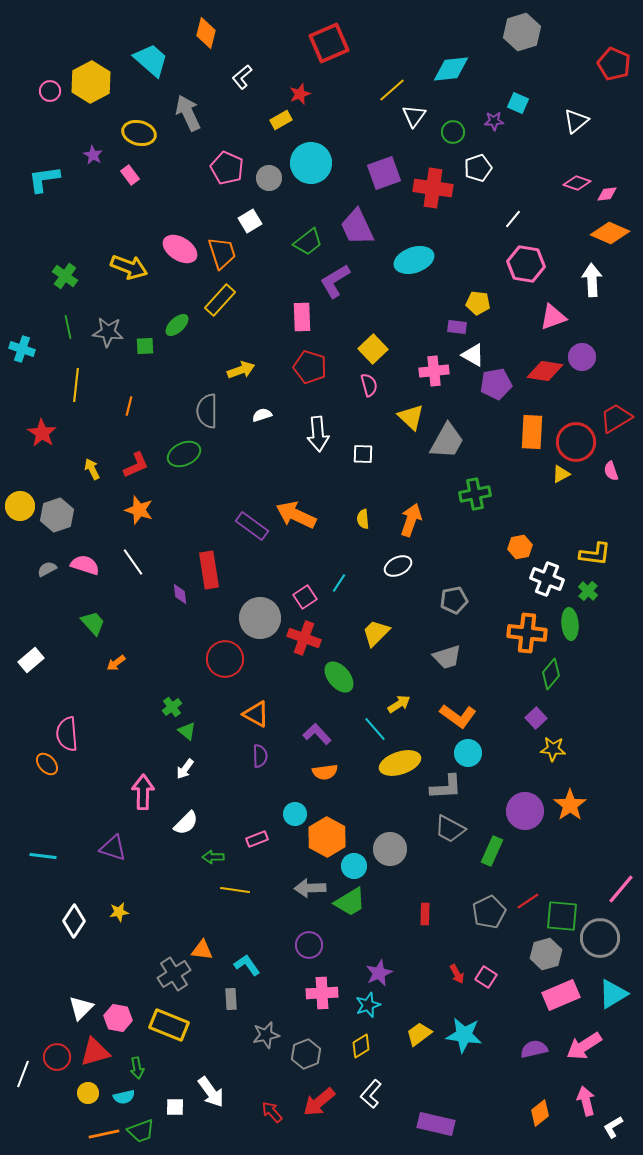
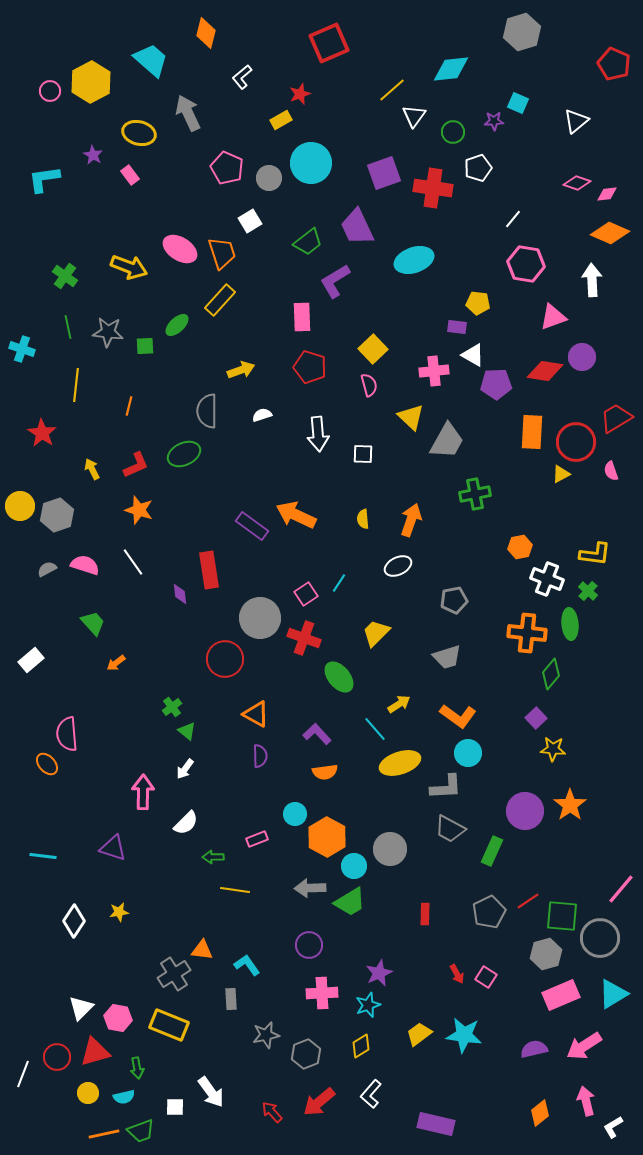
purple pentagon at (496, 384): rotated 8 degrees clockwise
pink square at (305, 597): moved 1 px right, 3 px up
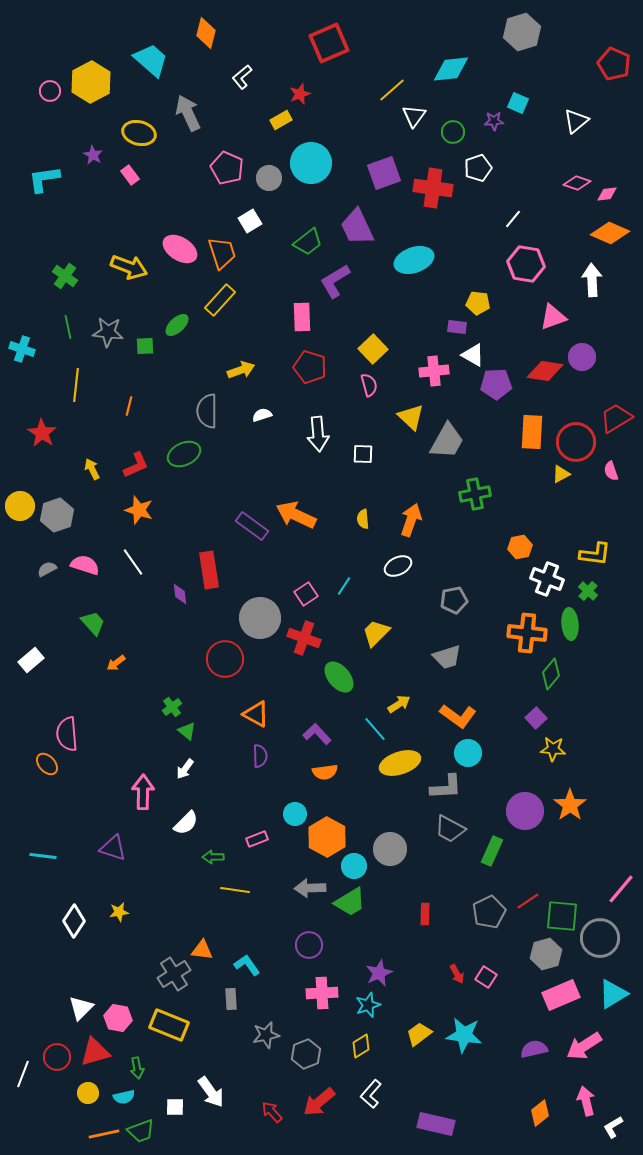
cyan line at (339, 583): moved 5 px right, 3 px down
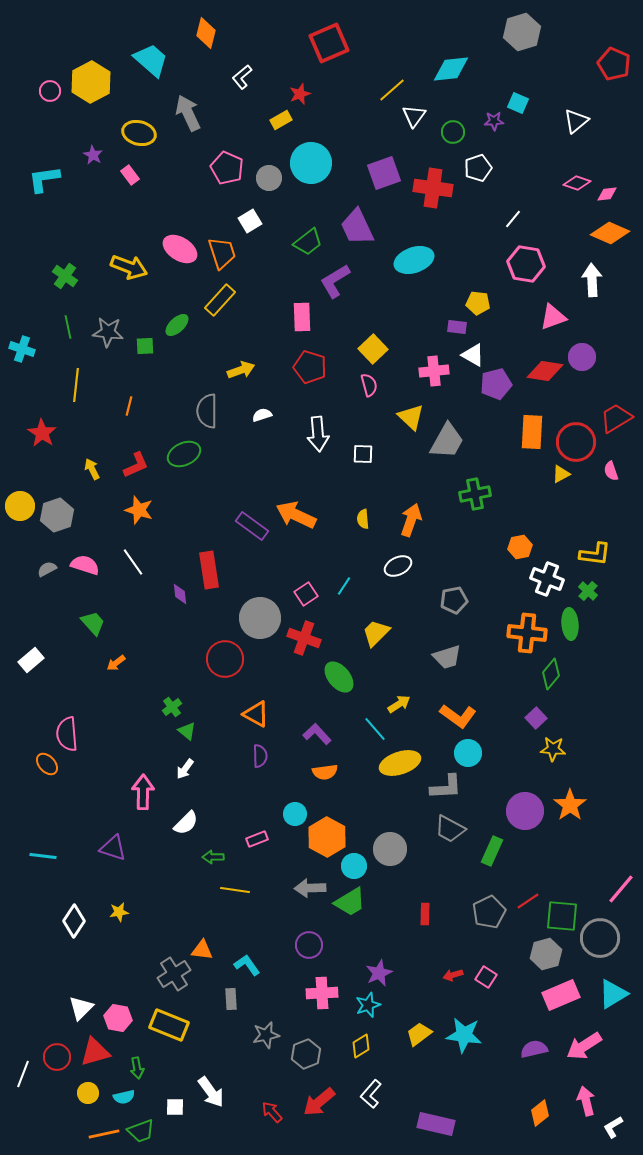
purple pentagon at (496, 384): rotated 12 degrees counterclockwise
red arrow at (457, 974): moved 4 px left, 1 px down; rotated 102 degrees clockwise
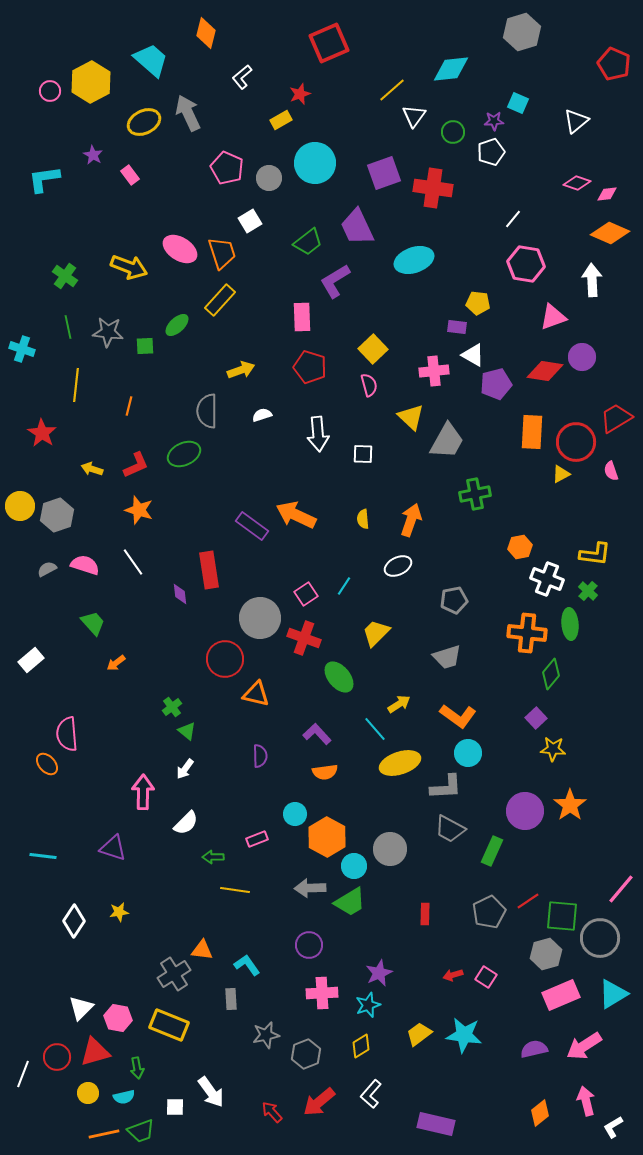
yellow ellipse at (139, 133): moved 5 px right, 11 px up; rotated 40 degrees counterclockwise
cyan circle at (311, 163): moved 4 px right
white pentagon at (478, 168): moved 13 px right, 16 px up
yellow arrow at (92, 469): rotated 45 degrees counterclockwise
orange triangle at (256, 714): moved 20 px up; rotated 16 degrees counterclockwise
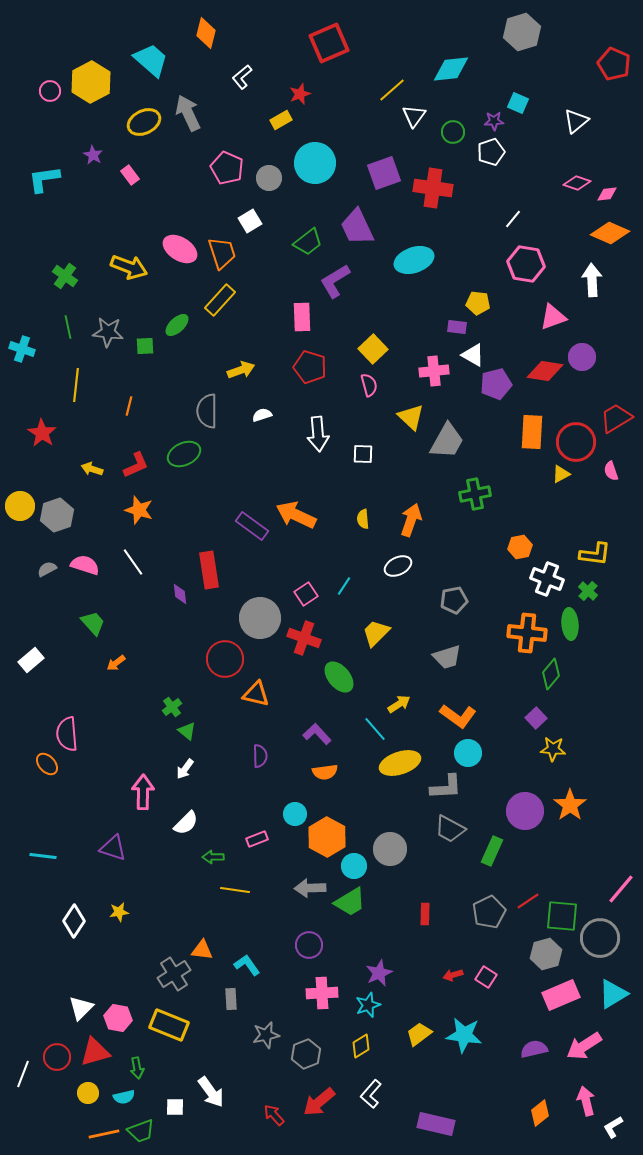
red arrow at (272, 1112): moved 2 px right, 3 px down
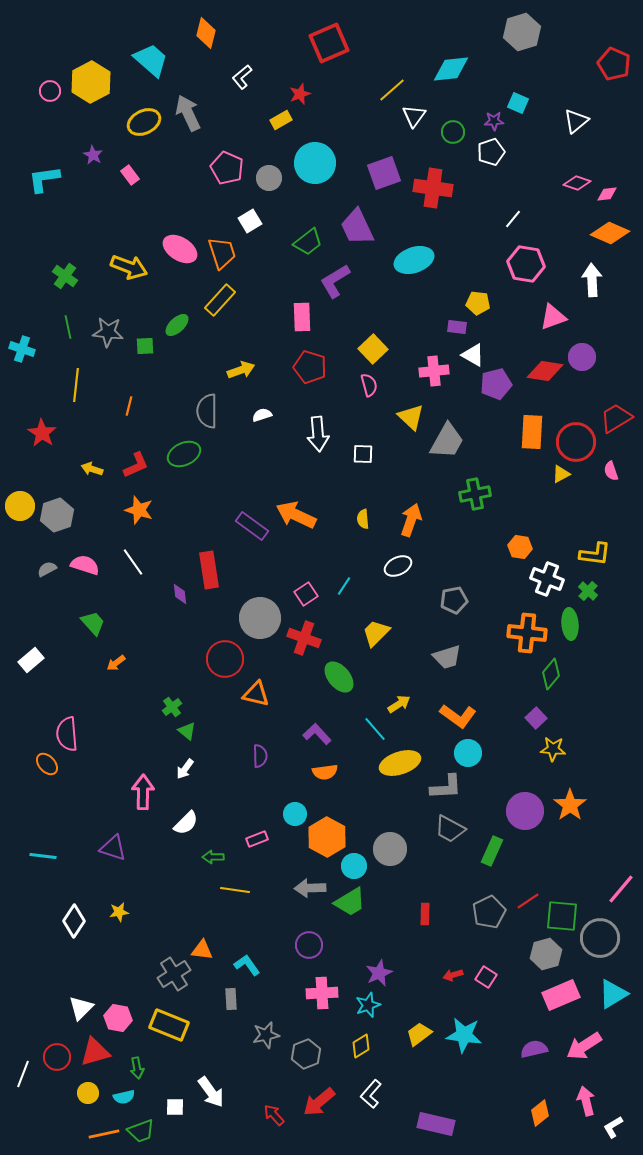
orange hexagon at (520, 547): rotated 20 degrees clockwise
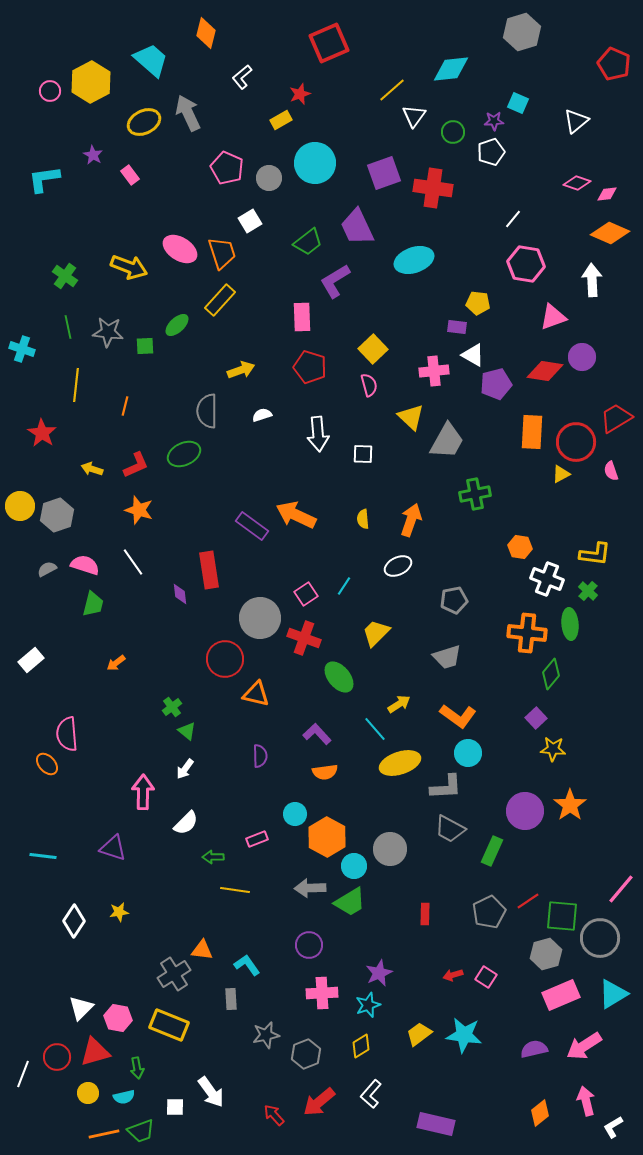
orange line at (129, 406): moved 4 px left
green trapezoid at (93, 623): moved 19 px up; rotated 56 degrees clockwise
